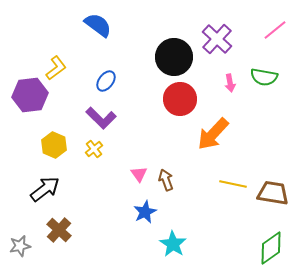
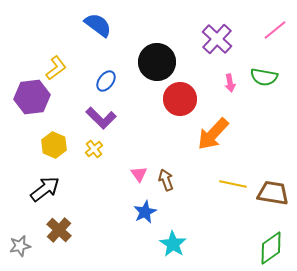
black circle: moved 17 px left, 5 px down
purple hexagon: moved 2 px right, 2 px down
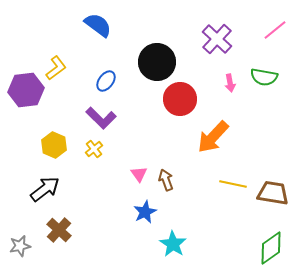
purple hexagon: moved 6 px left, 7 px up
orange arrow: moved 3 px down
